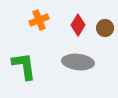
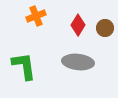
orange cross: moved 3 px left, 4 px up
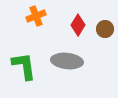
brown circle: moved 1 px down
gray ellipse: moved 11 px left, 1 px up
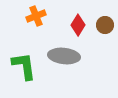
brown circle: moved 4 px up
gray ellipse: moved 3 px left, 5 px up
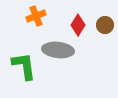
gray ellipse: moved 6 px left, 6 px up
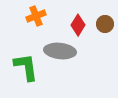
brown circle: moved 1 px up
gray ellipse: moved 2 px right, 1 px down
green L-shape: moved 2 px right, 1 px down
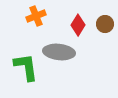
gray ellipse: moved 1 px left, 1 px down
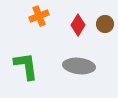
orange cross: moved 3 px right
gray ellipse: moved 20 px right, 14 px down
green L-shape: moved 1 px up
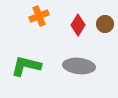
green L-shape: rotated 68 degrees counterclockwise
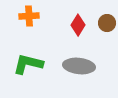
orange cross: moved 10 px left; rotated 18 degrees clockwise
brown circle: moved 2 px right, 1 px up
green L-shape: moved 2 px right, 2 px up
